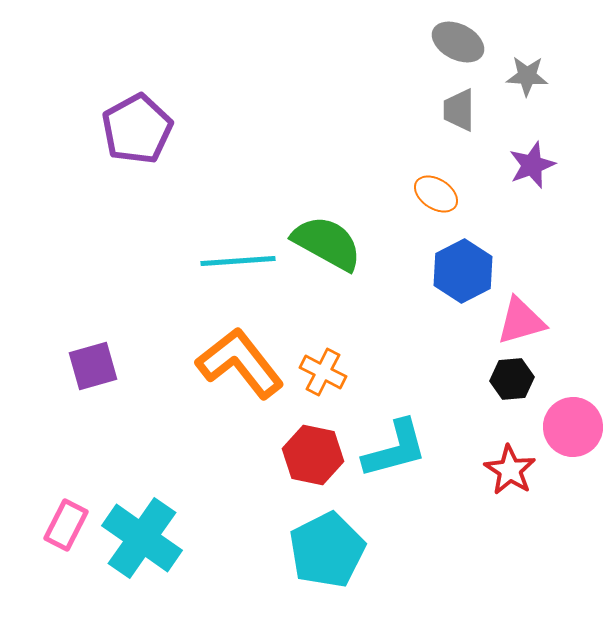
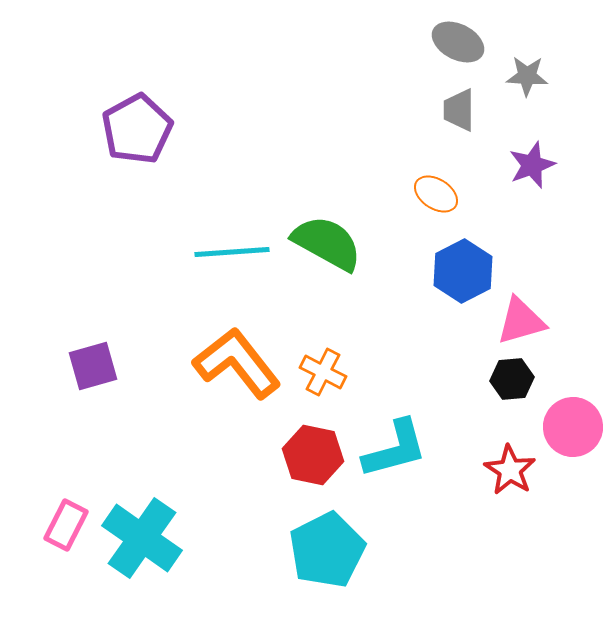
cyan line: moved 6 px left, 9 px up
orange L-shape: moved 3 px left
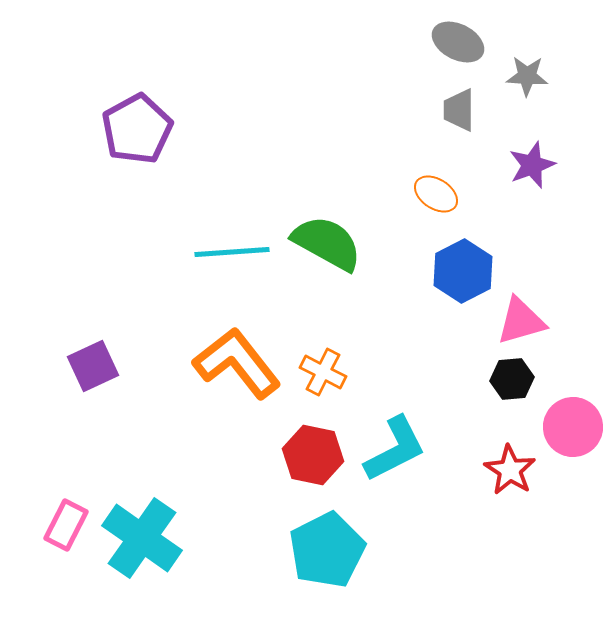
purple square: rotated 9 degrees counterclockwise
cyan L-shape: rotated 12 degrees counterclockwise
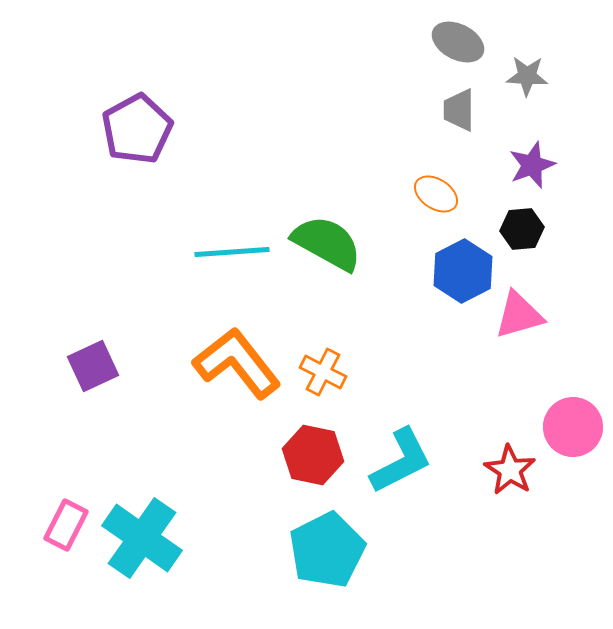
pink triangle: moved 2 px left, 6 px up
black hexagon: moved 10 px right, 150 px up
cyan L-shape: moved 6 px right, 12 px down
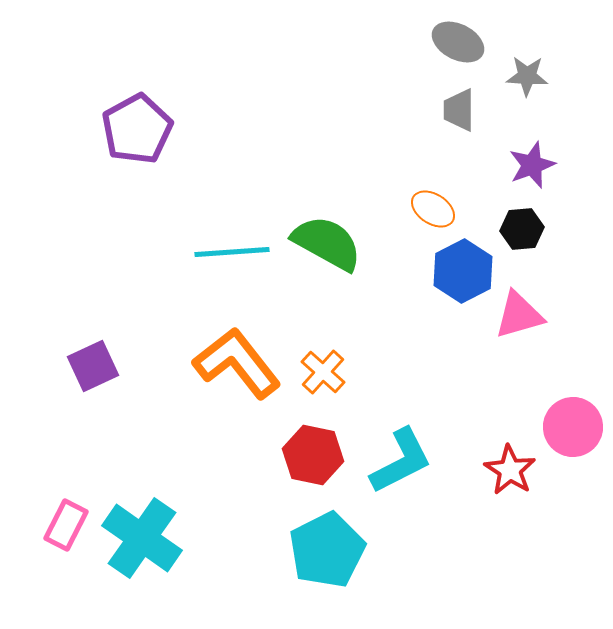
orange ellipse: moved 3 px left, 15 px down
orange cross: rotated 15 degrees clockwise
